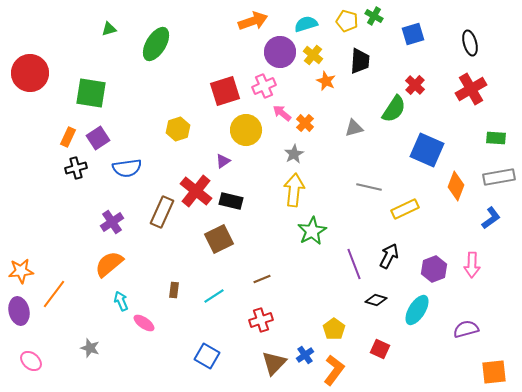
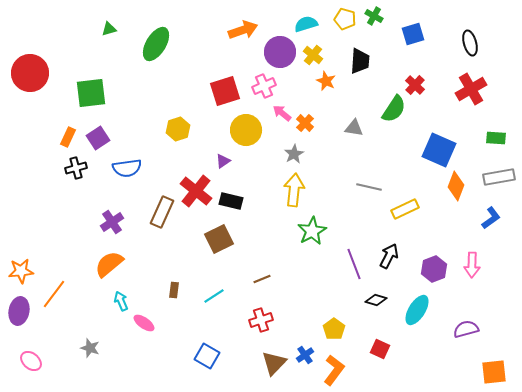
orange arrow at (253, 21): moved 10 px left, 9 px down
yellow pentagon at (347, 21): moved 2 px left, 2 px up
green square at (91, 93): rotated 16 degrees counterclockwise
gray triangle at (354, 128): rotated 24 degrees clockwise
blue square at (427, 150): moved 12 px right
purple ellipse at (19, 311): rotated 24 degrees clockwise
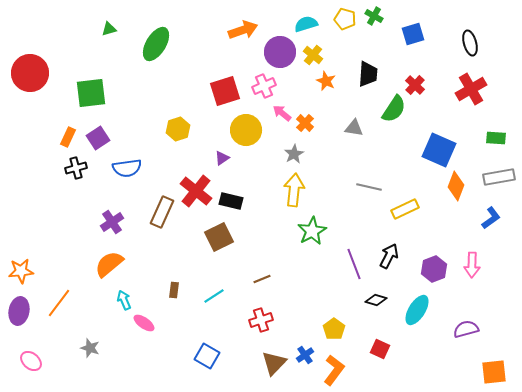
black trapezoid at (360, 61): moved 8 px right, 13 px down
purple triangle at (223, 161): moved 1 px left, 3 px up
brown square at (219, 239): moved 2 px up
orange line at (54, 294): moved 5 px right, 9 px down
cyan arrow at (121, 301): moved 3 px right, 1 px up
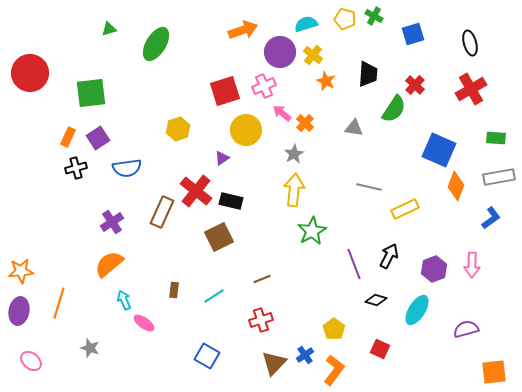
orange line at (59, 303): rotated 20 degrees counterclockwise
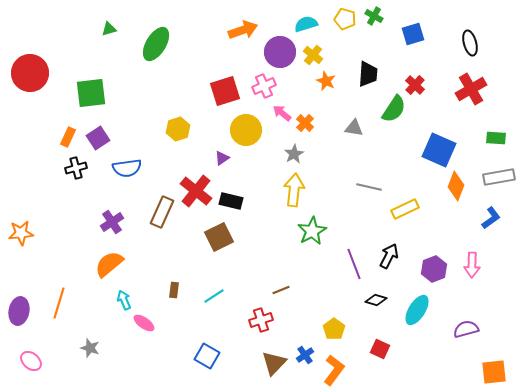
orange star at (21, 271): moved 38 px up
brown line at (262, 279): moved 19 px right, 11 px down
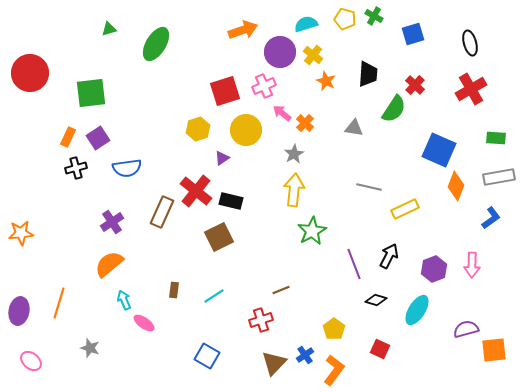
yellow hexagon at (178, 129): moved 20 px right
orange square at (494, 372): moved 22 px up
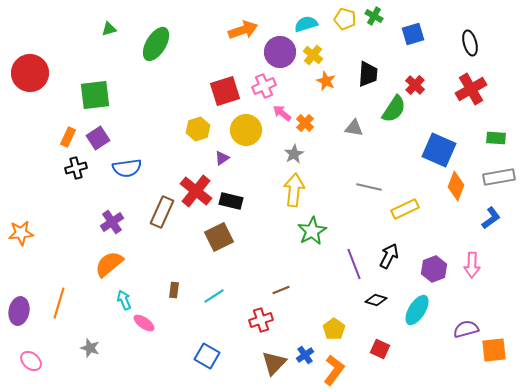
green square at (91, 93): moved 4 px right, 2 px down
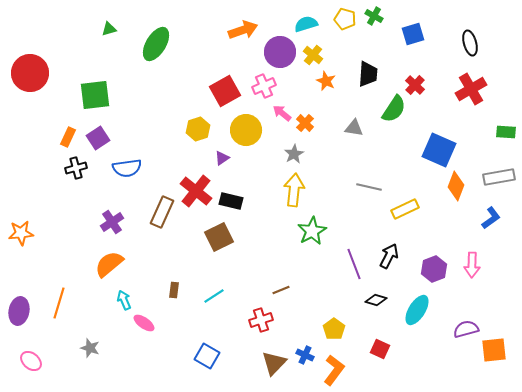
red square at (225, 91): rotated 12 degrees counterclockwise
green rectangle at (496, 138): moved 10 px right, 6 px up
blue cross at (305, 355): rotated 30 degrees counterclockwise
